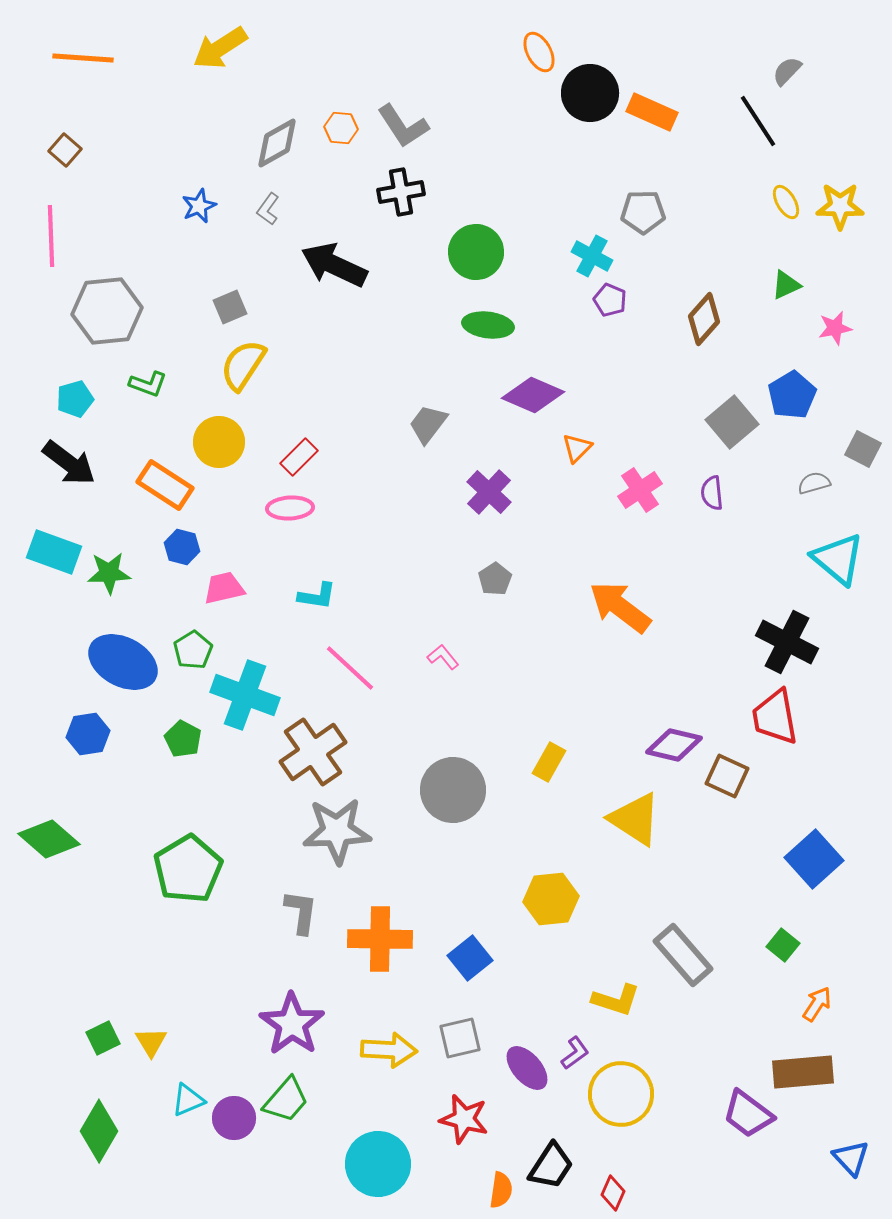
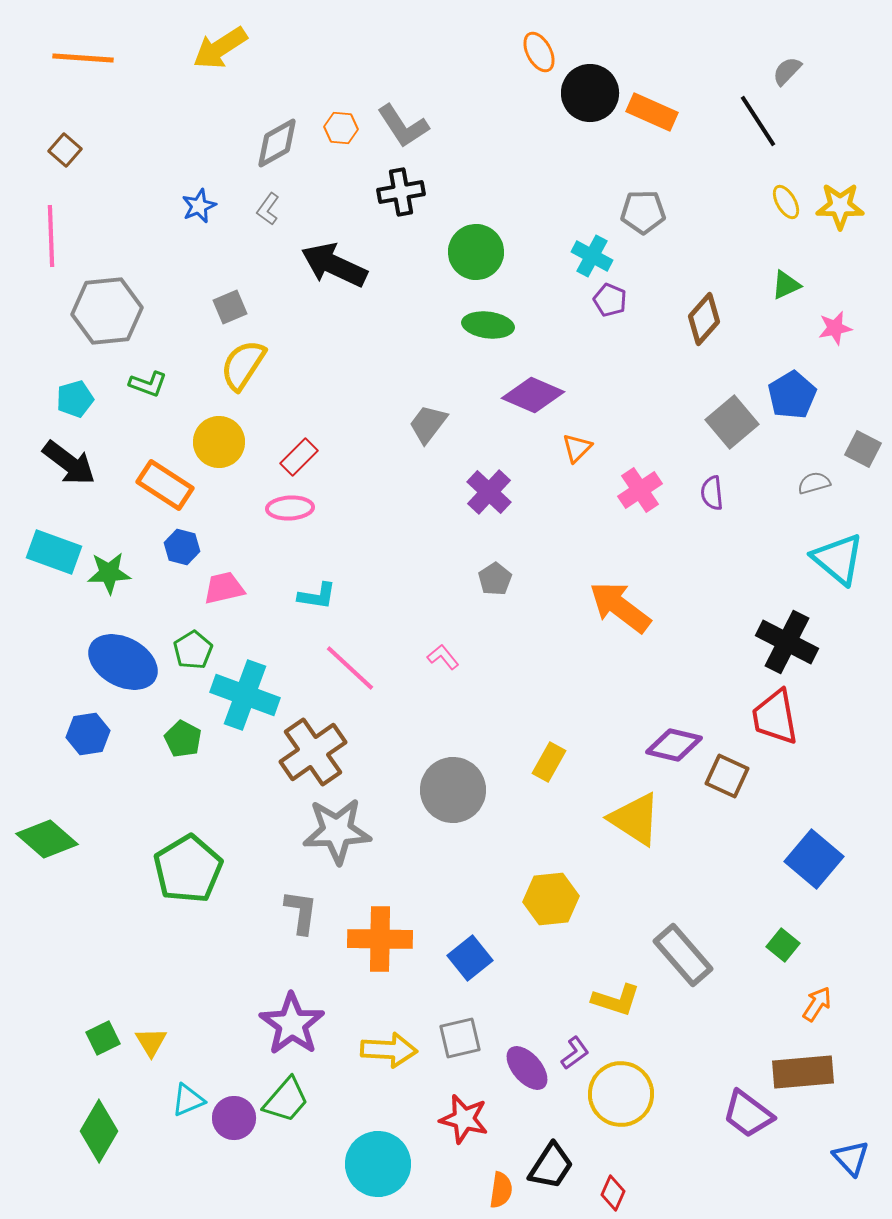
green diamond at (49, 839): moved 2 px left
blue square at (814, 859): rotated 8 degrees counterclockwise
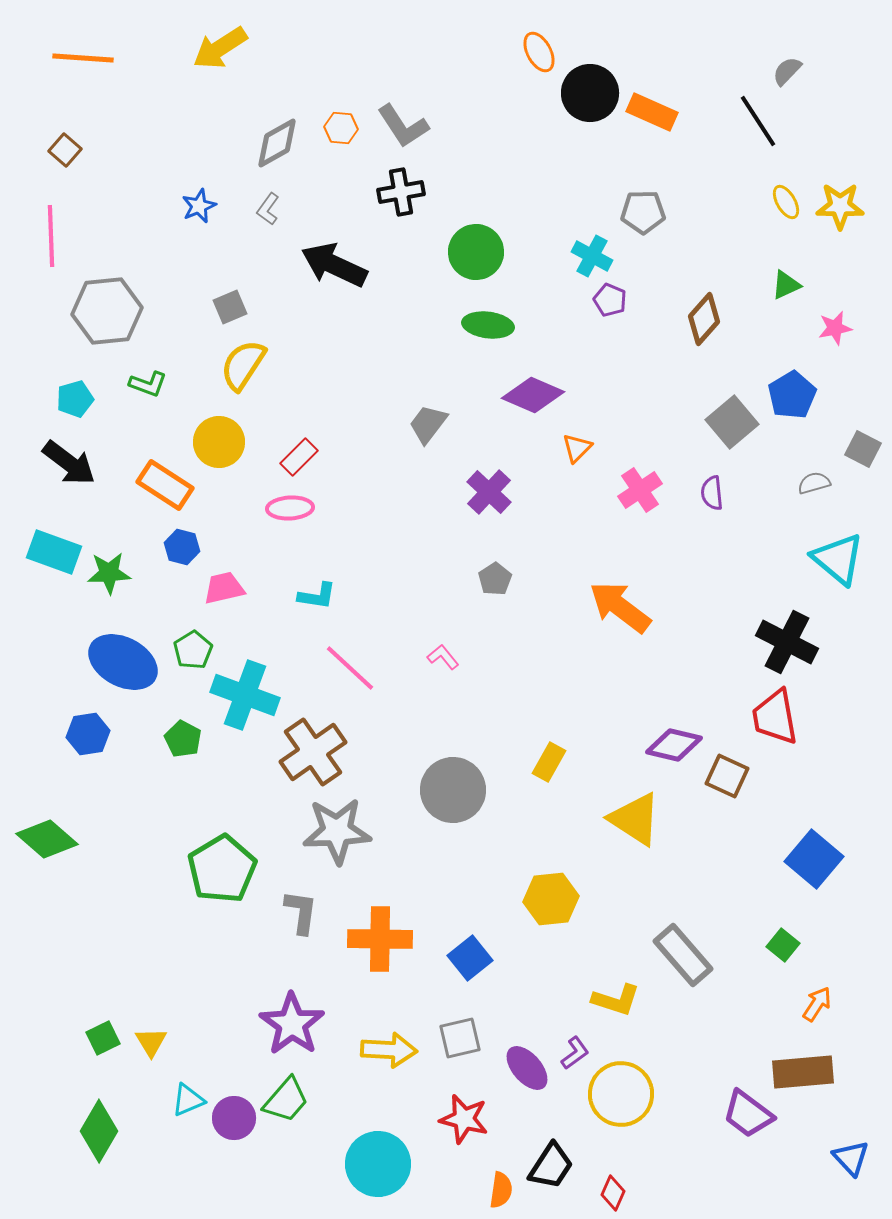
green pentagon at (188, 869): moved 34 px right
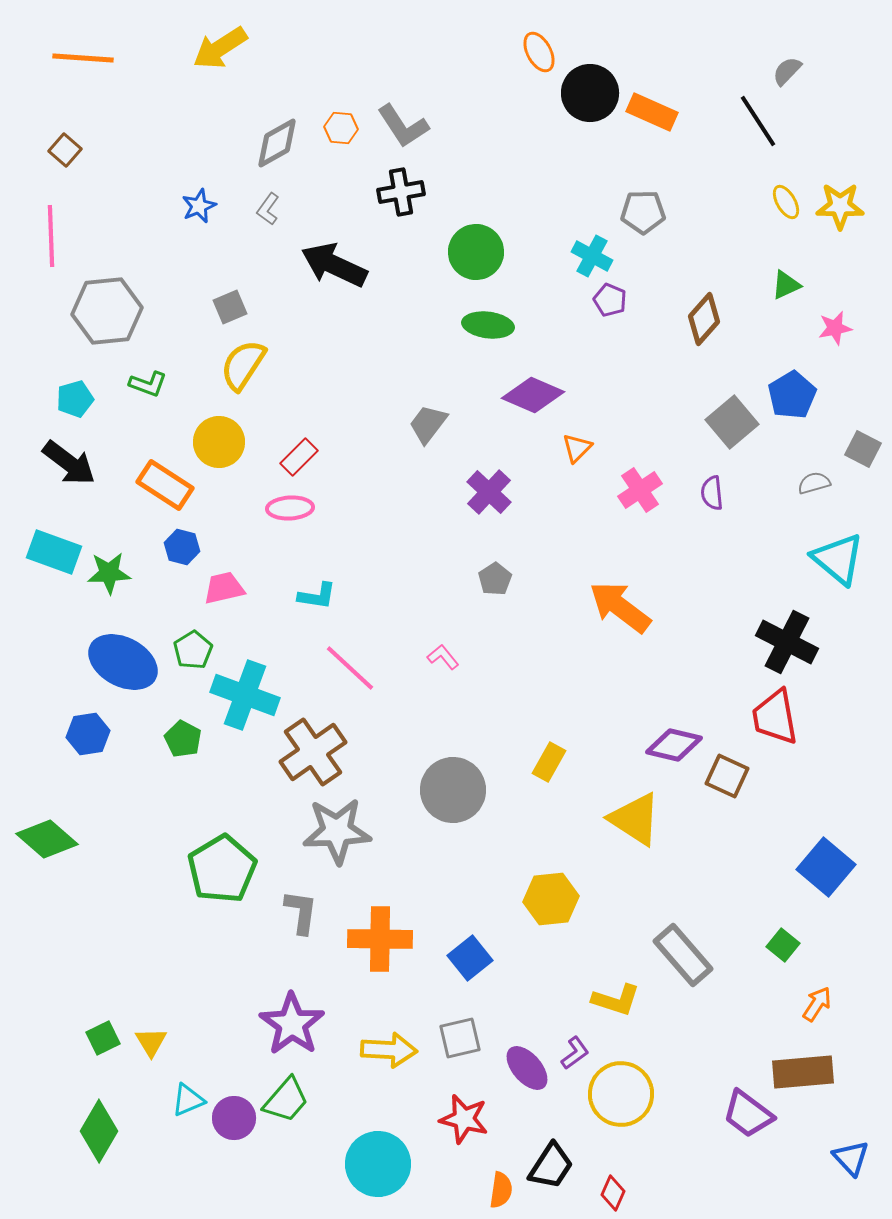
blue square at (814, 859): moved 12 px right, 8 px down
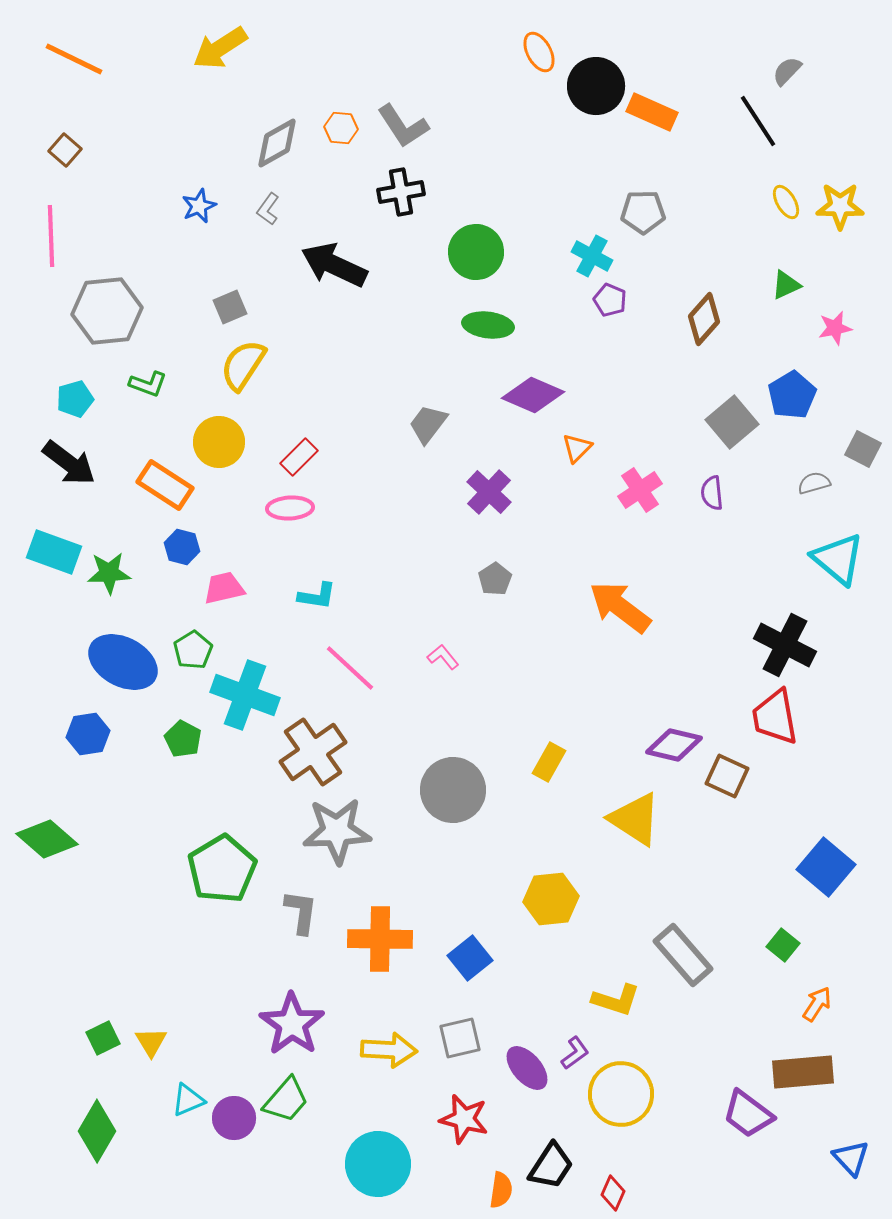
orange line at (83, 58): moved 9 px left, 1 px down; rotated 22 degrees clockwise
black circle at (590, 93): moved 6 px right, 7 px up
black cross at (787, 642): moved 2 px left, 3 px down
green diamond at (99, 1131): moved 2 px left
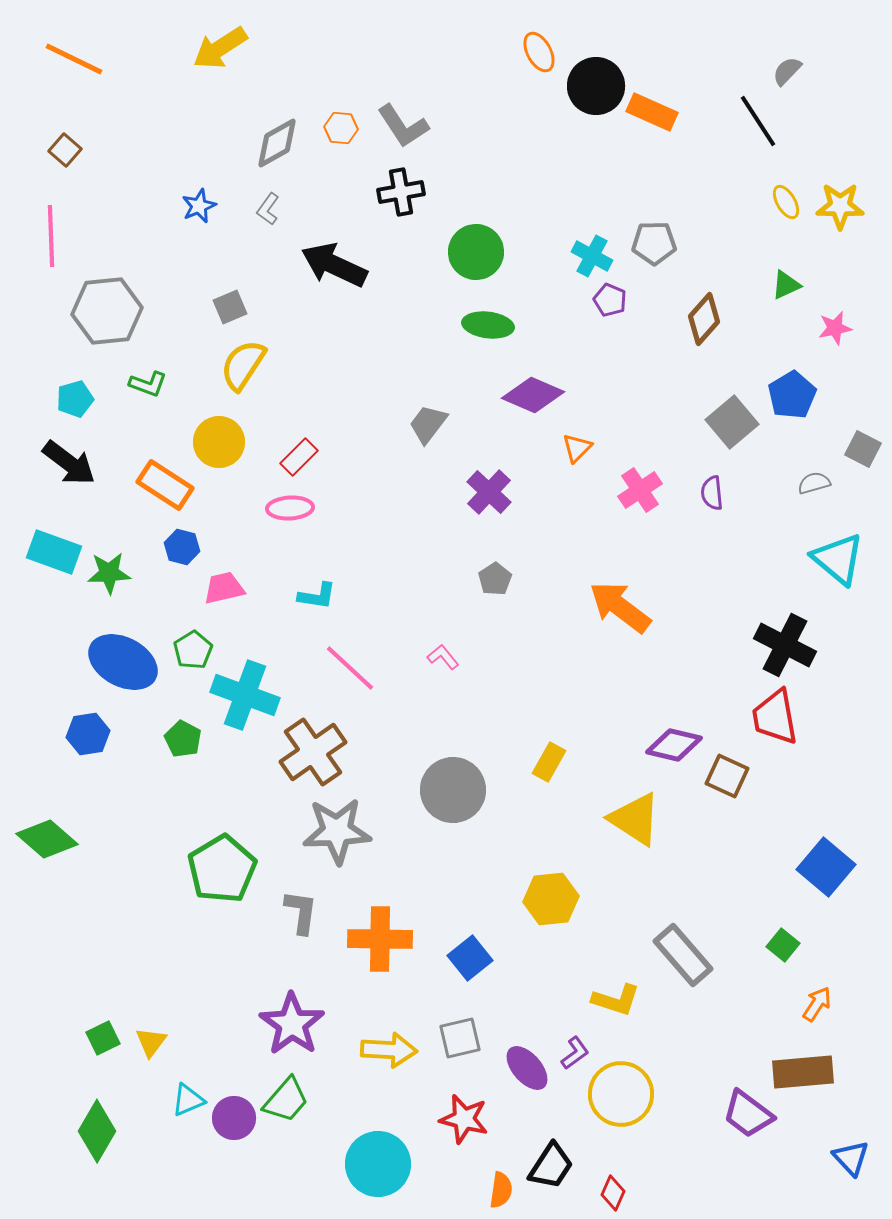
gray pentagon at (643, 212): moved 11 px right, 31 px down
yellow triangle at (151, 1042): rotated 8 degrees clockwise
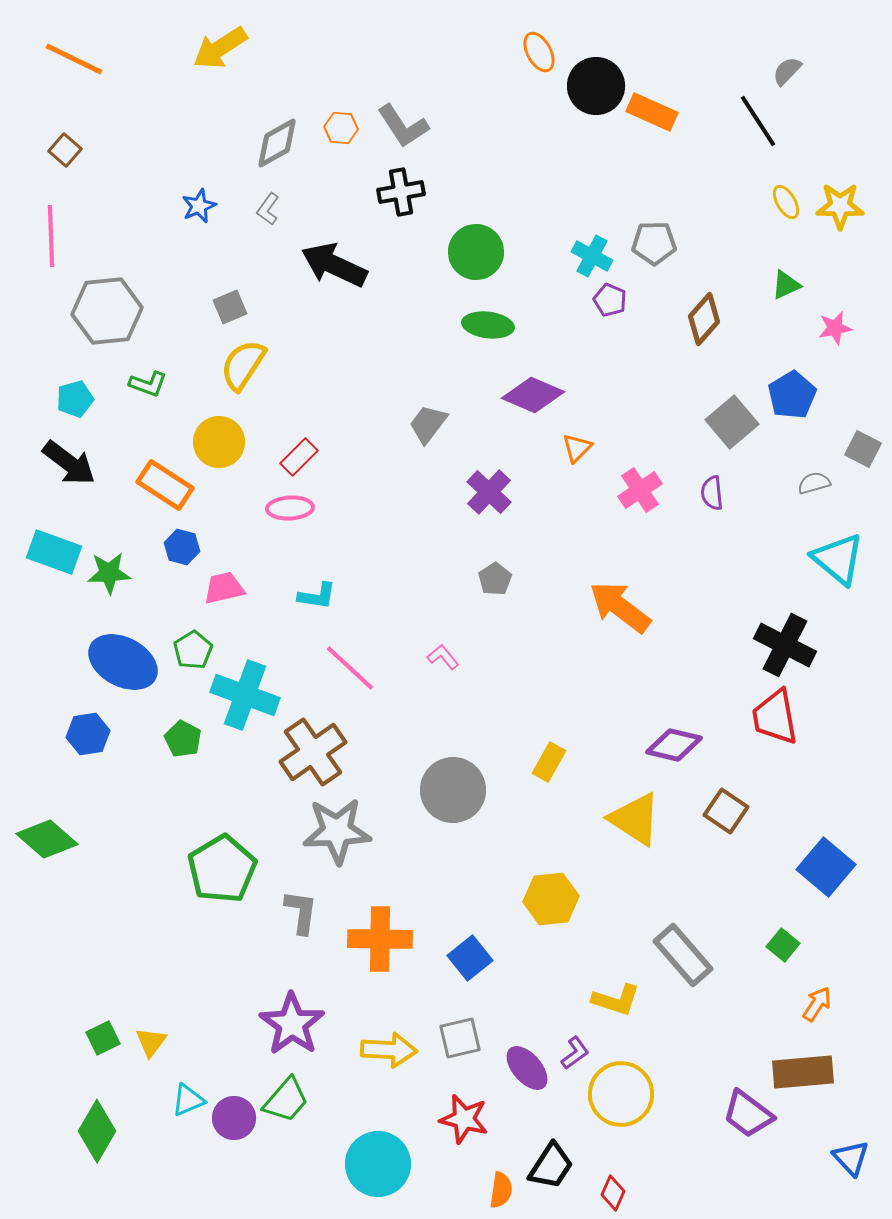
brown square at (727, 776): moved 1 px left, 35 px down; rotated 9 degrees clockwise
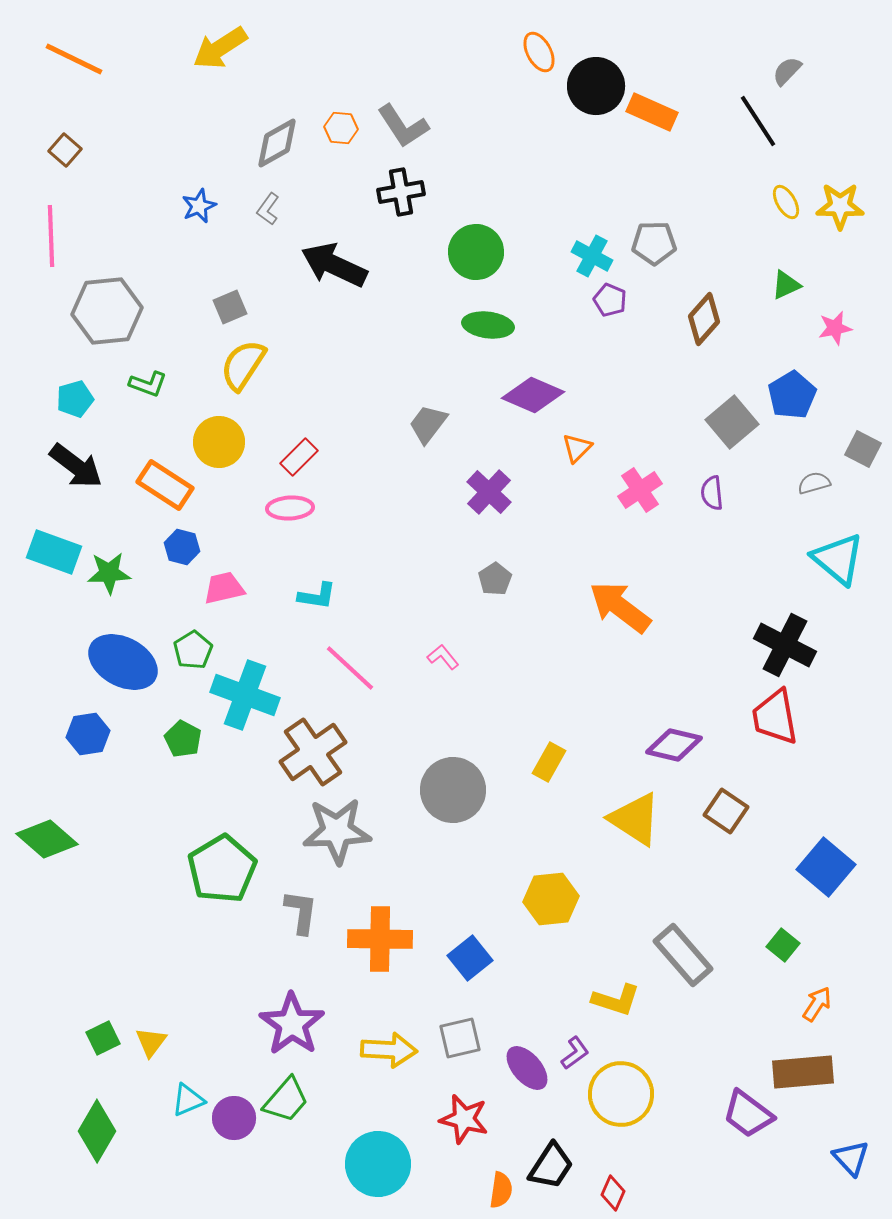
black arrow at (69, 463): moved 7 px right, 3 px down
